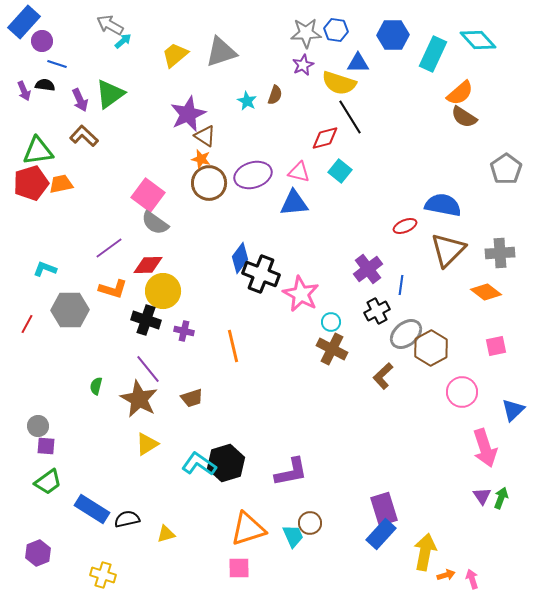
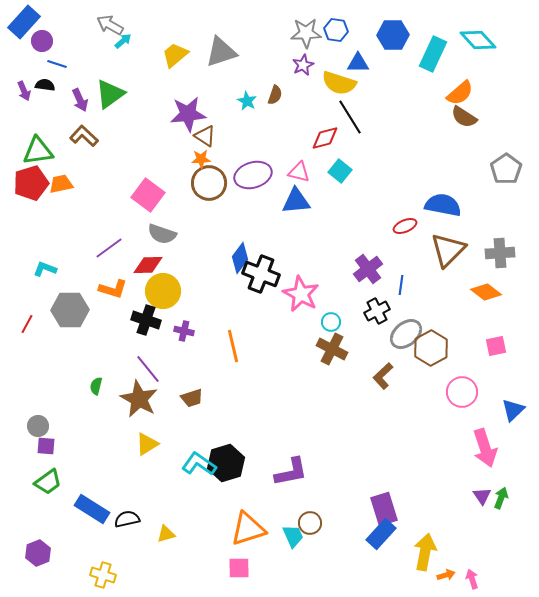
purple star at (188, 114): rotated 18 degrees clockwise
orange star at (201, 159): rotated 18 degrees counterclockwise
blue triangle at (294, 203): moved 2 px right, 2 px up
gray semicircle at (155, 223): moved 7 px right, 11 px down; rotated 16 degrees counterclockwise
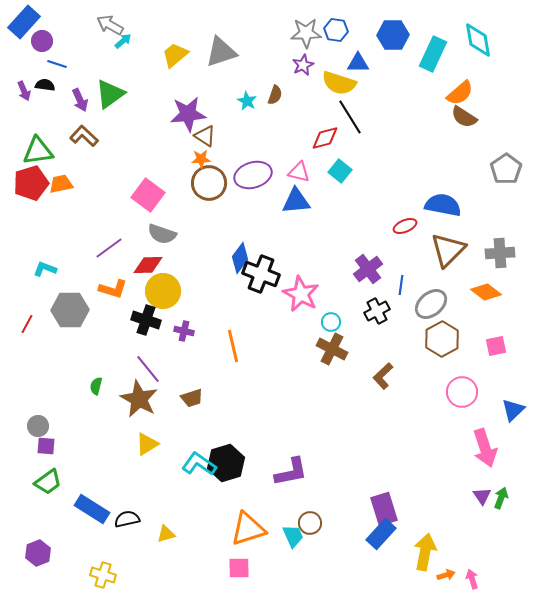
cyan diamond at (478, 40): rotated 33 degrees clockwise
gray ellipse at (406, 334): moved 25 px right, 30 px up
brown hexagon at (431, 348): moved 11 px right, 9 px up
